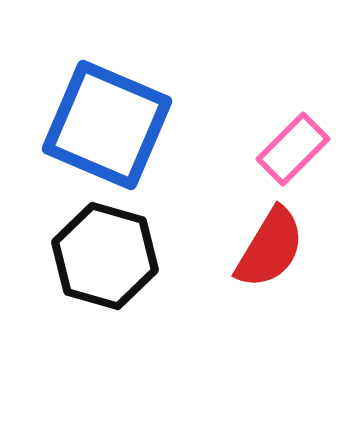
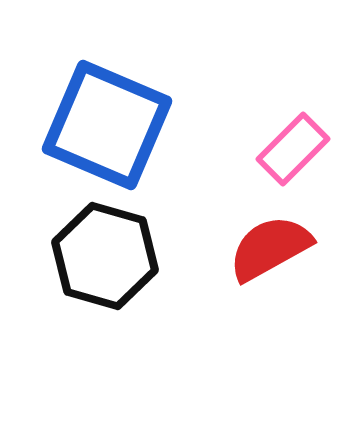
red semicircle: rotated 150 degrees counterclockwise
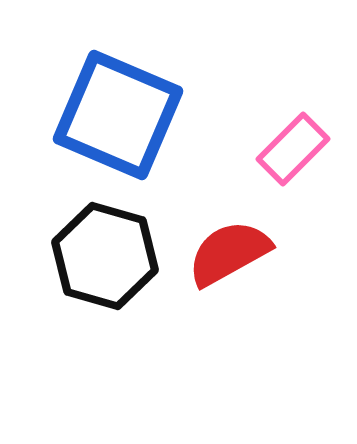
blue square: moved 11 px right, 10 px up
red semicircle: moved 41 px left, 5 px down
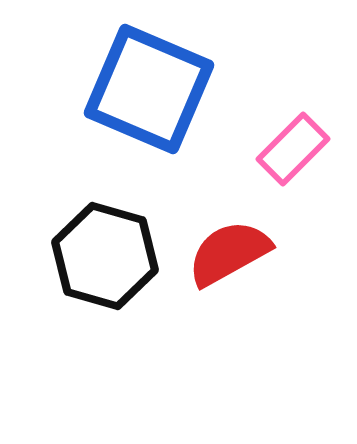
blue square: moved 31 px right, 26 px up
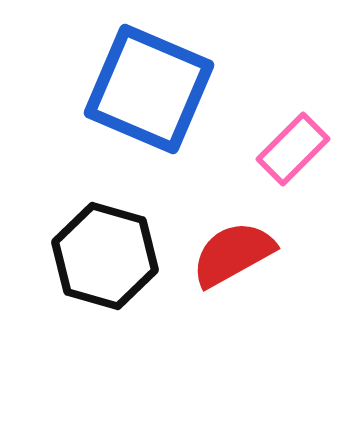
red semicircle: moved 4 px right, 1 px down
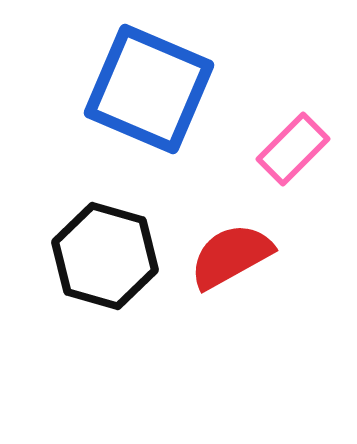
red semicircle: moved 2 px left, 2 px down
